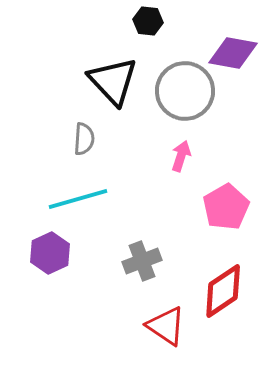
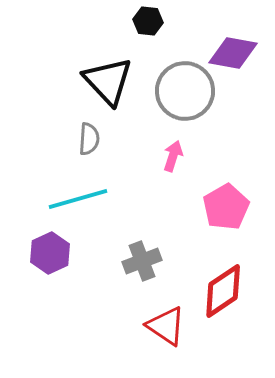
black triangle: moved 5 px left
gray semicircle: moved 5 px right
pink arrow: moved 8 px left
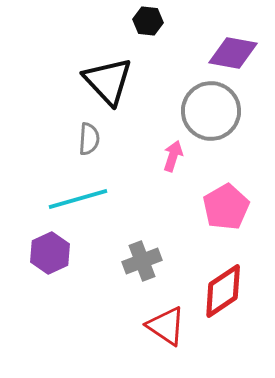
gray circle: moved 26 px right, 20 px down
